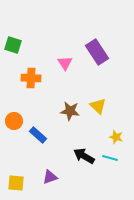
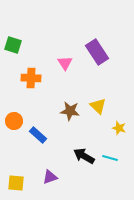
yellow star: moved 3 px right, 9 px up
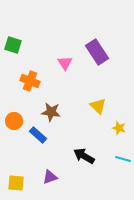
orange cross: moved 1 px left, 3 px down; rotated 18 degrees clockwise
brown star: moved 19 px left, 1 px down
cyan line: moved 13 px right, 1 px down
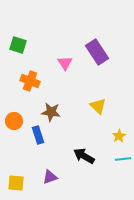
green square: moved 5 px right
yellow star: moved 8 px down; rotated 24 degrees clockwise
blue rectangle: rotated 30 degrees clockwise
cyan line: rotated 21 degrees counterclockwise
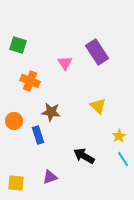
cyan line: rotated 63 degrees clockwise
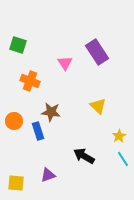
blue rectangle: moved 4 px up
purple triangle: moved 2 px left, 2 px up
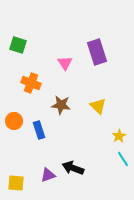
purple rectangle: rotated 15 degrees clockwise
orange cross: moved 1 px right, 2 px down
brown star: moved 10 px right, 7 px up
blue rectangle: moved 1 px right, 1 px up
black arrow: moved 11 px left, 12 px down; rotated 10 degrees counterclockwise
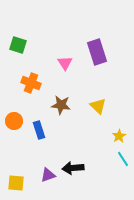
black arrow: rotated 25 degrees counterclockwise
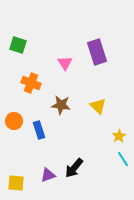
black arrow: moved 1 px right; rotated 45 degrees counterclockwise
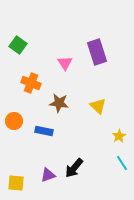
green square: rotated 18 degrees clockwise
brown star: moved 2 px left, 2 px up
blue rectangle: moved 5 px right, 1 px down; rotated 60 degrees counterclockwise
cyan line: moved 1 px left, 4 px down
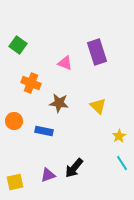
pink triangle: rotated 35 degrees counterclockwise
yellow square: moved 1 px left, 1 px up; rotated 18 degrees counterclockwise
